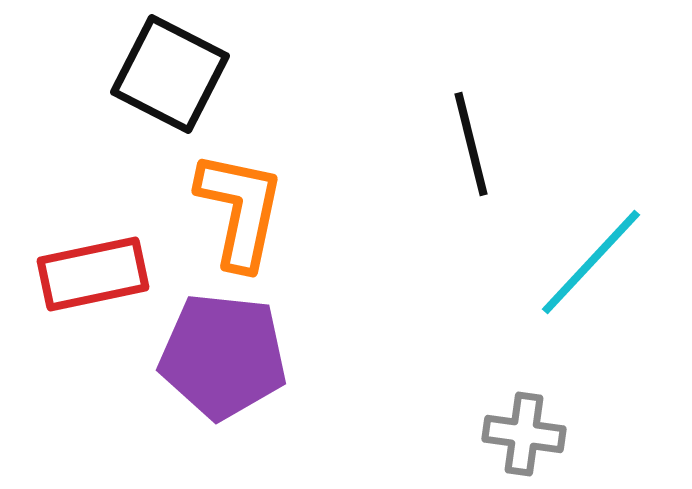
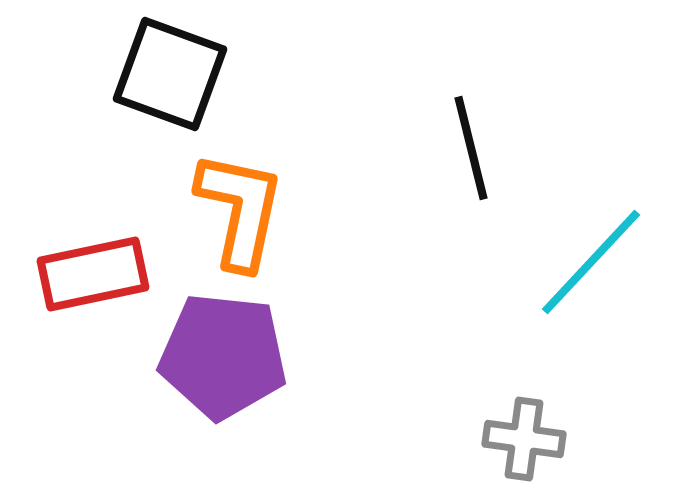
black square: rotated 7 degrees counterclockwise
black line: moved 4 px down
gray cross: moved 5 px down
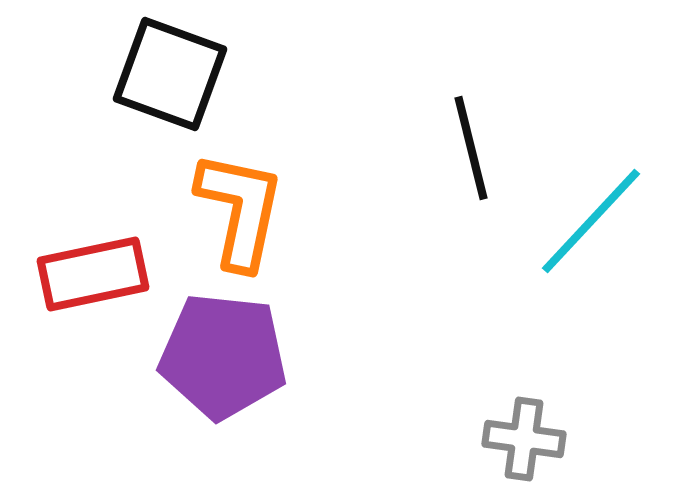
cyan line: moved 41 px up
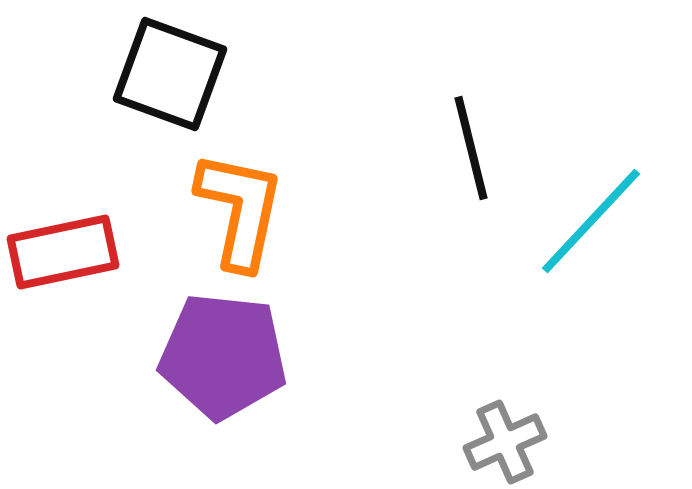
red rectangle: moved 30 px left, 22 px up
gray cross: moved 19 px left, 3 px down; rotated 32 degrees counterclockwise
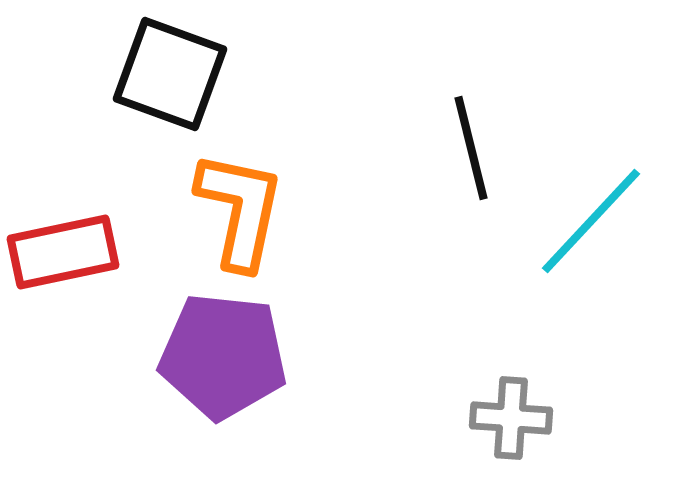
gray cross: moved 6 px right, 24 px up; rotated 28 degrees clockwise
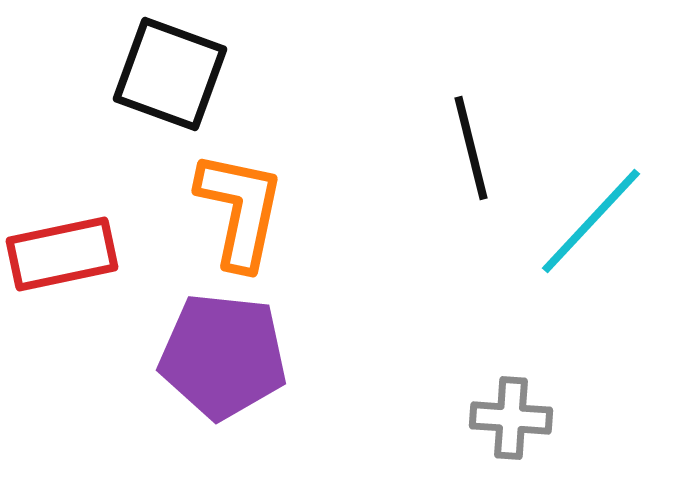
red rectangle: moved 1 px left, 2 px down
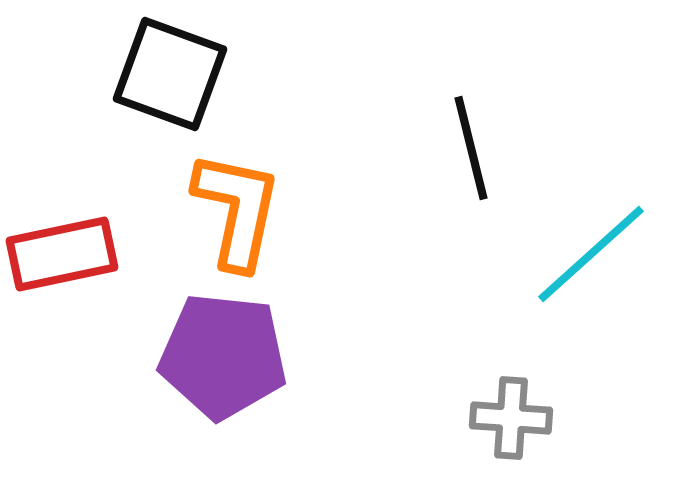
orange L-shape: moved 3 px left
cyan line: moved 33 px down; rotated 5 degrees clockwise
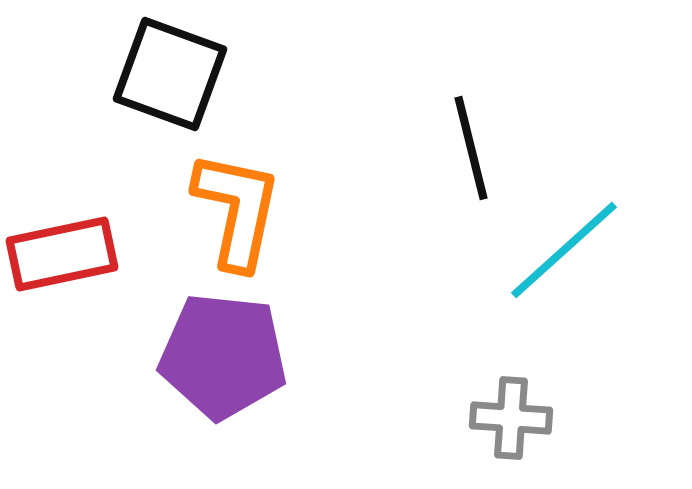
cyan line: moved 27 px left, 4 px up
